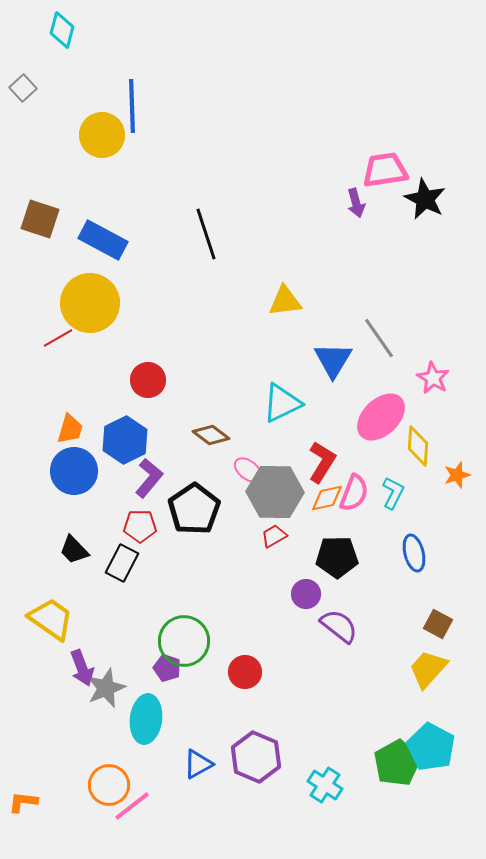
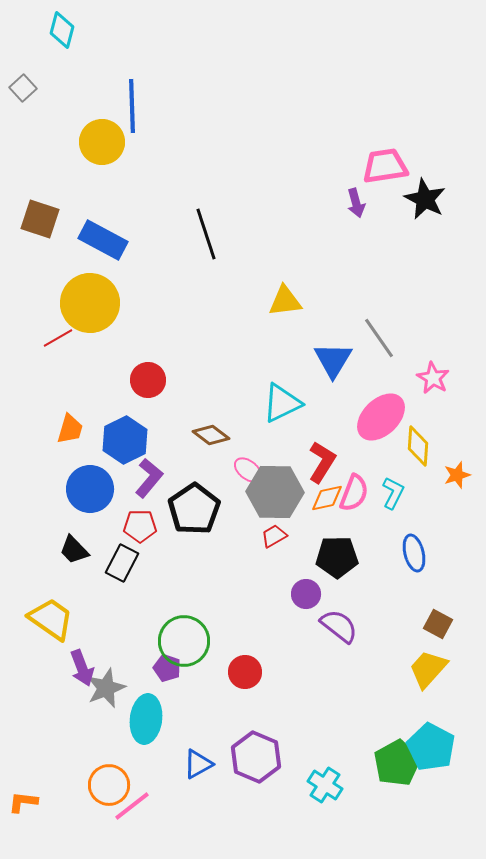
yellow circle at (102, 135): moved 7 px down
pink trapezoid at (385, 170): moved 4 px up
blue circle at (74, 471): moved 16 px right, 18 px down
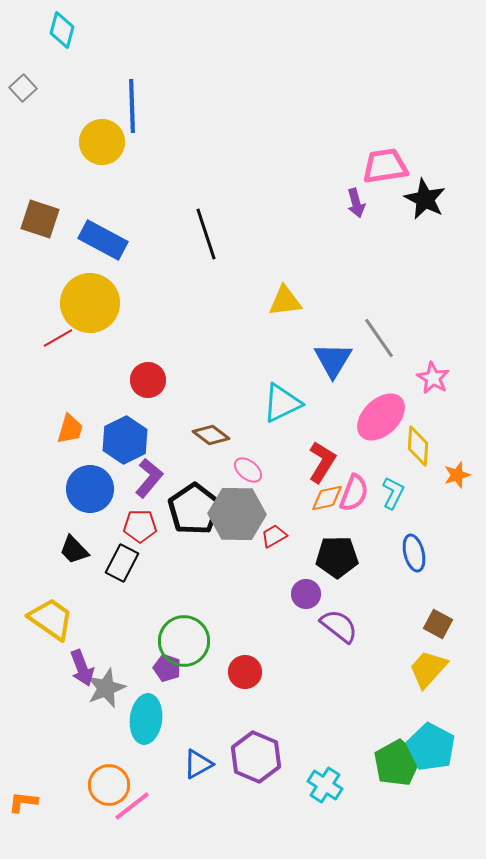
gray hexagon at (275, 492): moved 38 px left, 22 px down
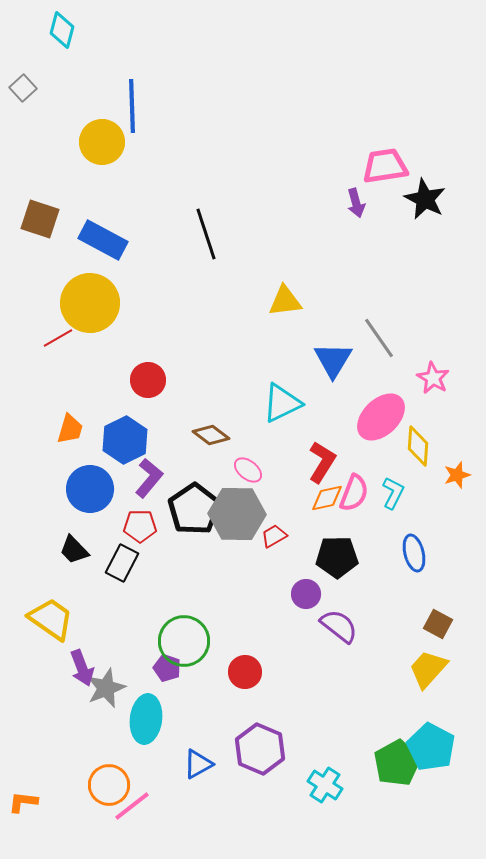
purple hexagon at (256, 757): moved 4 px right, 8 px up
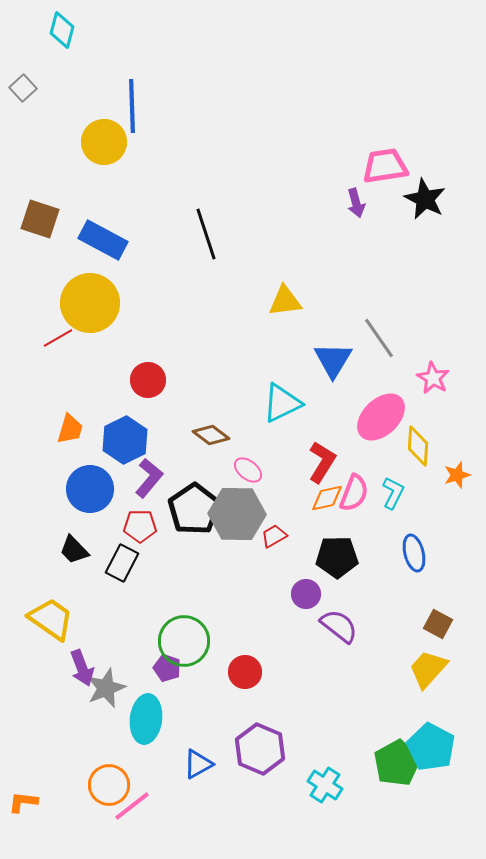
yellow circle at (102, 142): moved 2 px right
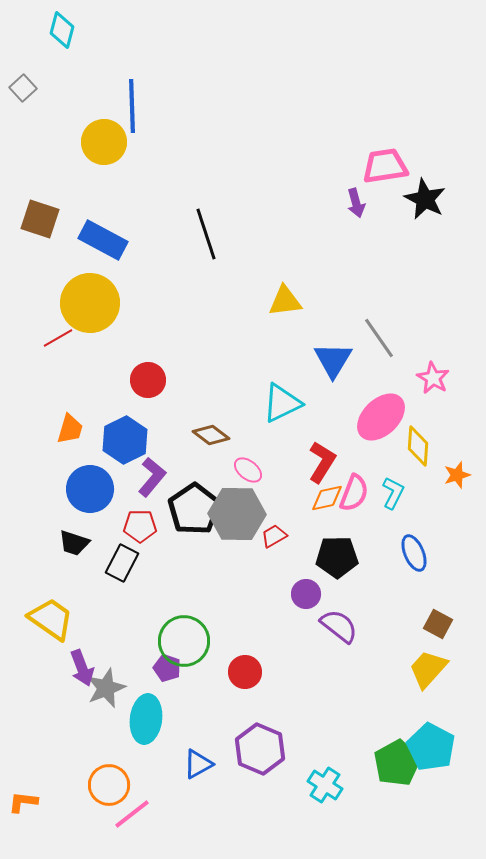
purple L-shape at (149, 478): moved 3 px right, 1 px up
black trapezoid at (74, 550): moved 7 px up; rotated 28 degrees counterclockwise
blue ellipse at (414, 553): rotated 9 degrees counterclockwise
pink line at (132, 806): moved 8 px down
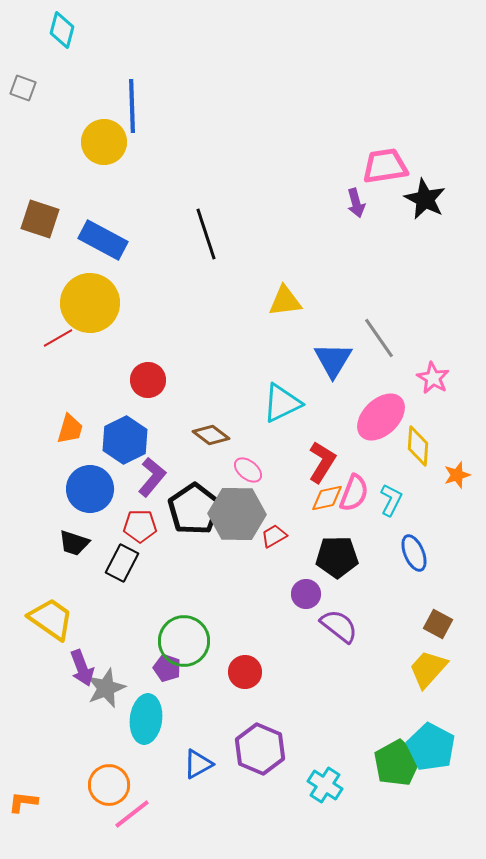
gray square at (23, 88): rotated 28 degrees counterclockwise
cyan L-shape at (393, 493): moved 2 px left, 7 px down
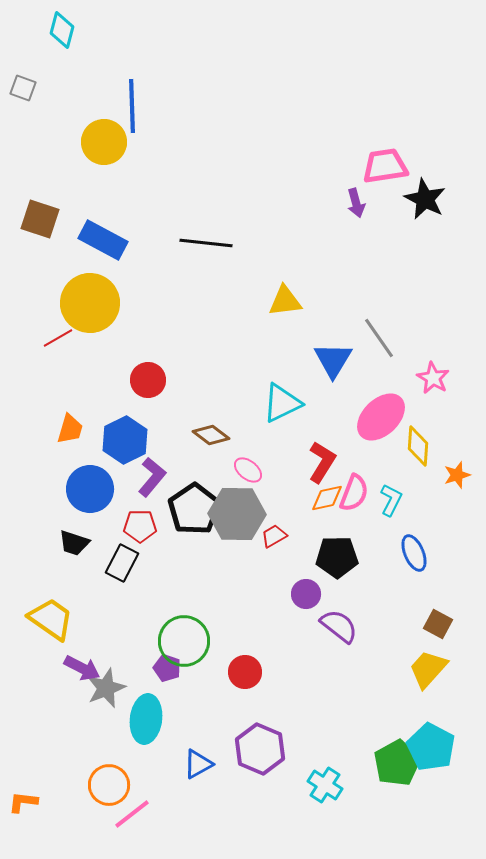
black line at (206, 234): moved 9 px down; rotated 66 degrees counterclockwise
purple arrow at (82, 668): rotated 42 degrees counterclockwise
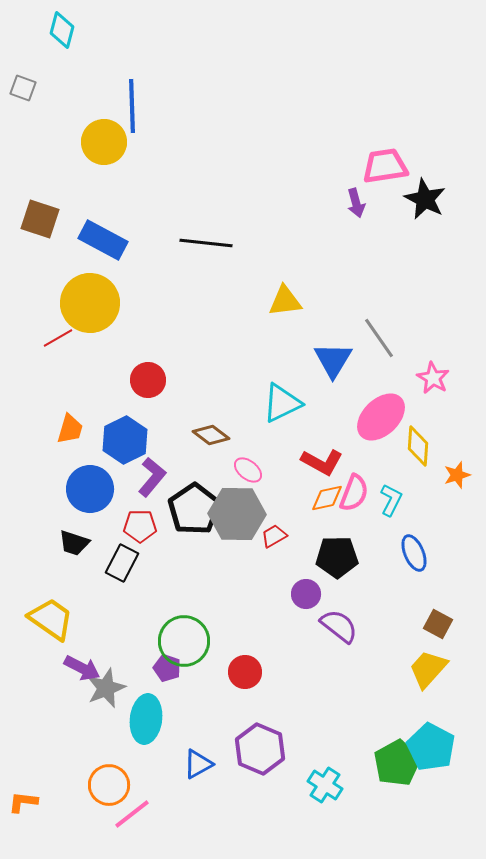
red L-shape at (322, 462): rotated 87 degrees clockwise
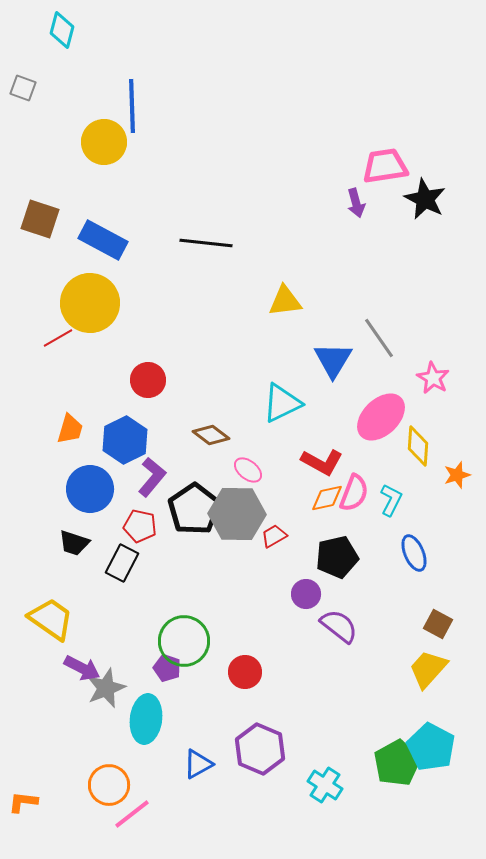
red pentagon at (140, 526): rotated 12 degrees clockwise
black pentagon at (337, 557): rotated 12 degrees counterclockwise
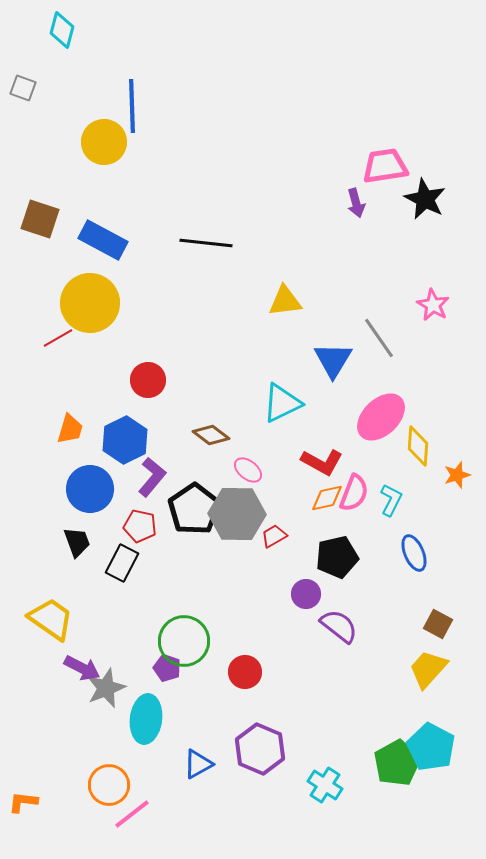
pink star at (433, 378): moved 73 px up
black trapezoid at (74, 543): moved 3 px right, 1 px up; rotated 128 degrees counterclockwise
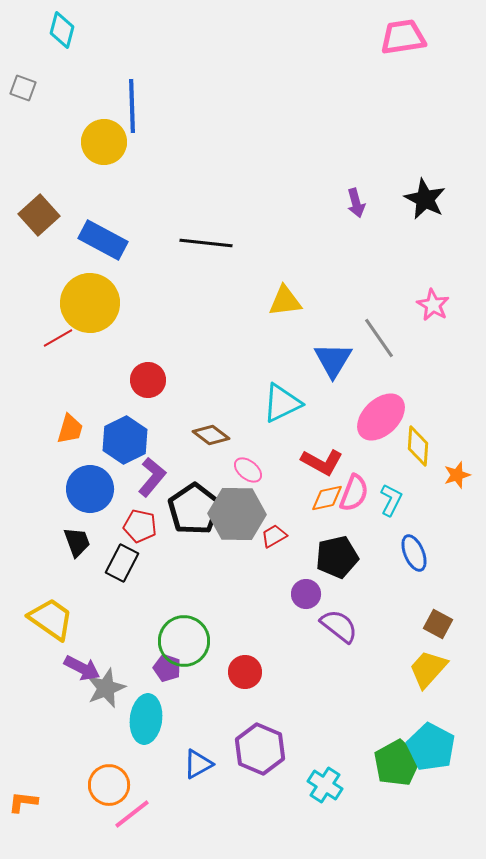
pink trapezoid at (385, 166): moved 18 px right, 129 px up
brown square at (40, 219): moved 1 px left, 4 px up; rotated 30 degrees clockwise
